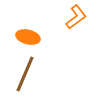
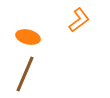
orange L-shape: moved 3 px right, 3 px down
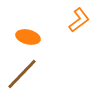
brown line: moved 3 px left; rotated 21 degrees clockwise
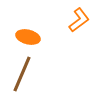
brown line: rotated 21 degrees counterclockwise
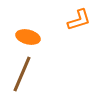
orange L-shape: rotated 20 degrees clockwise
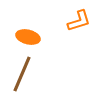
orange L-shape: moved 1 px down
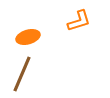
orange ellipse: rotated 30 degrees counterclockwise
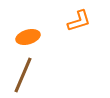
brown line: moved 1 px right, 1 px down
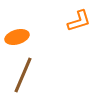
orange ellipse: moved 11 px left
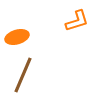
orange L-shape: moved 2 px left
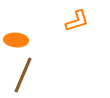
orange ellipse: moved 1 px left, 3 px down; rotated 20 degrees clockwise
